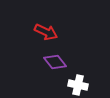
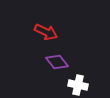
purple diamond: moved 2 px right
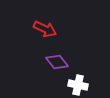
red arrow: moved 1 px left, 3 px up
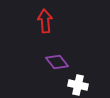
red arrow: moved 8 px up; rotated 120 degrees counterclockwise
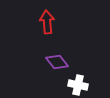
red arrow: moved 2 px right, 1 px down
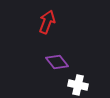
red arrow: rotated 25 degrees clockwise
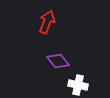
purple diamond: moved 1 px right, 1 px up
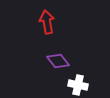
red arrow: rotated 30 degrees counterclockwise
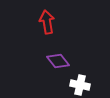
white cross: moved 2 px right
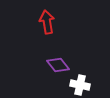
purple diamond: moved 4 px down
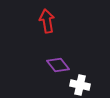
red arrow: moved 1 px up
